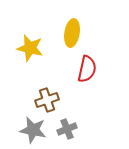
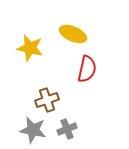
yellow ellipse: moved 1 px right, 1 px down; rotated 76 degrees counterclockwise
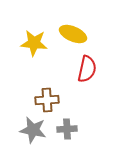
yellow star: moved 4 px right, 5 px up; rotated 8 degrees counterclockwise
brown cross: rotated 15 degrees clockwise
gray cross: rotated 18 degrees clockwise
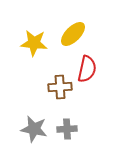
yellow ellipse: rotated 68 degrees counterclockwise
brown cross: moved 13 px right, 13 px up
gray star: moved 1 px right, 1 px up
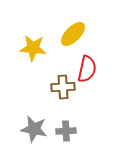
yellow star: moved 1 px left, 5 px down
brown cross: moved 3 px right
gray cross: moved 1 px left, 2 px down
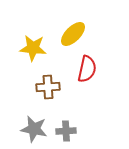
brown cross: moved 15 px left
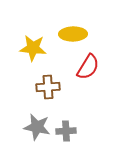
yellow ellipse: rotated 44 degrees clockwise
red semicircle: moved 1 px right, 2 px up; rotated 20 degrees clockwise
gray star: moved 3 px right, 2 px up
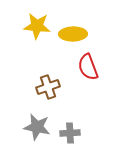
yellow star: moved 4 px right, 22 px up
red semicircle: rotated 128 degrees clockwise
brown cross: rotated 15 degrees counterclockwise
gray cross: moved 4 px right, 2 px down
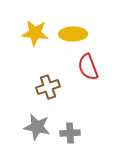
yellow star: moved 2 px left, 7 px down
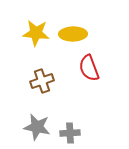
yellow star: moved 1 px right
red semicircle: moved 1 px right, 1 px down
brown cross: moved 6 px left, 6 px up
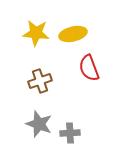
yellow ellipse: rotated 12 degrees counterclockwise
brown cross: moved 2 px left
gray star: moved 2 px right, 3 px up; rotated 8 degrees clockwise
